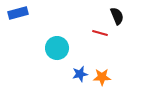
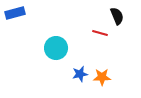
blue rectangle: moved 3 px left
cyan circle: moved 1 px left
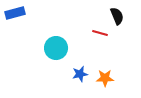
orange star: moved 3 px right, 1 px down
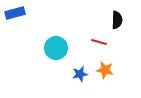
black semicircle: moved 4 px down; rotated 24 degrees clockwise
red line: moved 1 px left, 9 px down
orange star: moved 8 px up; rotated 12 degrees clockwise
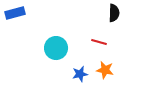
black semicircle: moved 3 px left, 7 px up
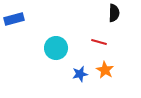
blue rectangle: moved 1 px left, 6 px down
orange star: rotated 18 degrees clockwise
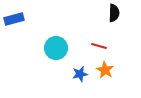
red line: moved 4 px down
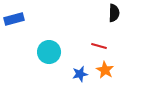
cyan circle: moved 7 px left, 4 px down
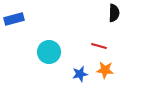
orange star: rotated 24 degrees counterclockwise
